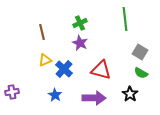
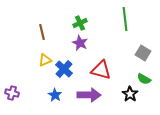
gray square: moved 3 px right, 1 px down
green semicircle: moved 3 px right, 6 px down
purple cross: moved 1 px down; rotated 24 degrees clockwise
purple arrow: moved 5 px left, 3 px up
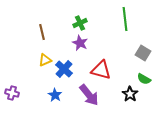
purple arrow: rotated 50 degrees clockwise
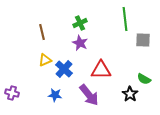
gray square: moved 13 px up; rotated 28 degrees counterclockwise
red triangle: rotated 15 degrees counterclockwise
blue star: rotated 24 degrees counterclockwise
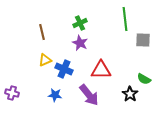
blue cross: rotated 18 degrees counterclockwise
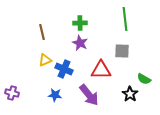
green cross: rotated 24 degrees clockwise
gray square: moved 21 px left, 11 px down
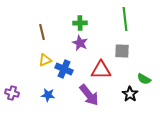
blue star: moved 7 px left
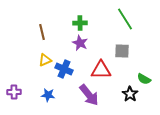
green line: rotated 25 degrees counterclockwise
purple cross: moved 2 px right, 1 px up; rotated 16 degrees counterclockwise
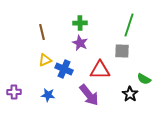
green line: moved 4 px right, 6 px down; rotated 50 degrees clockwise
red triangle: moved 1 px left
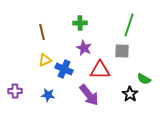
purple star: moved 4 px right, 5 px down
purple cross: moved 1 px right, 1 px up
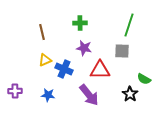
purple star: rotated 14 degrees counterclockwise
